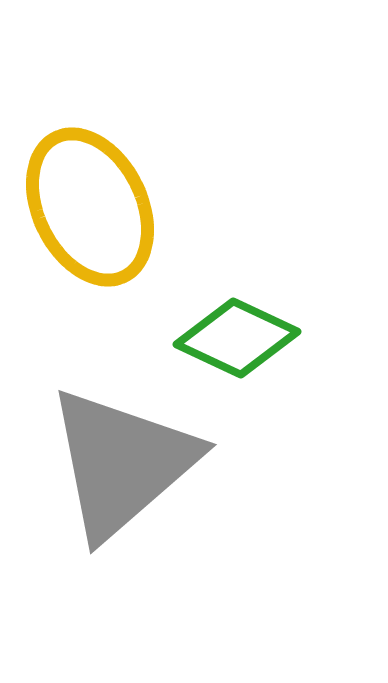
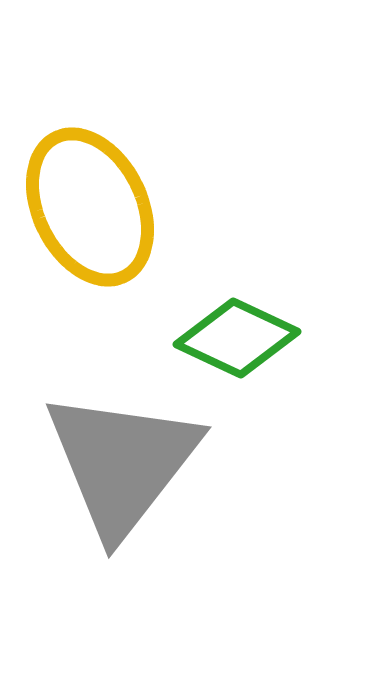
gray triangle: rotated 11 degrees counterclockwise
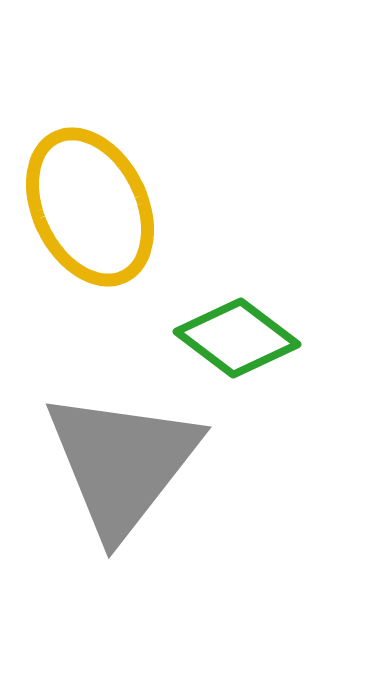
green diamond: rotated 12 degrees clockwise
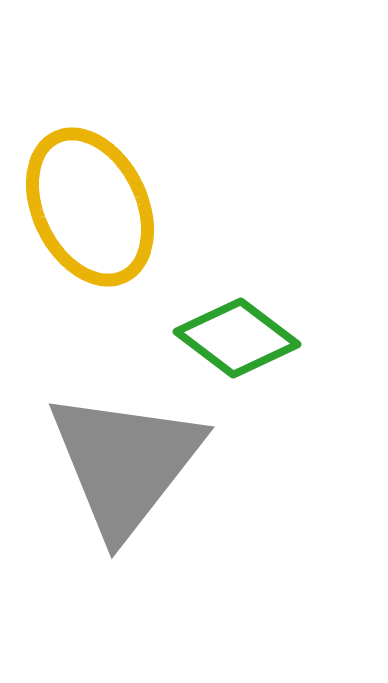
gray triangle: moved 3 px right
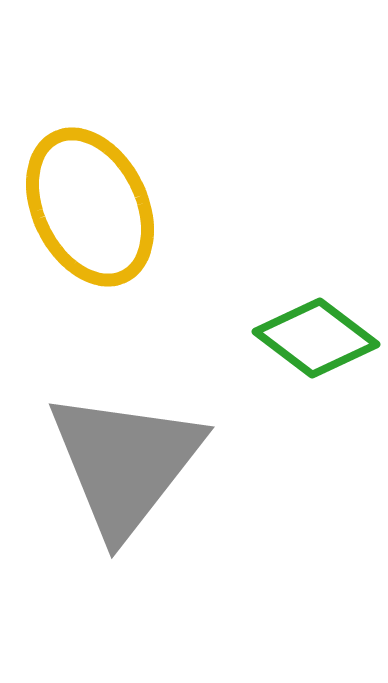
green diamond: moved 79 px right
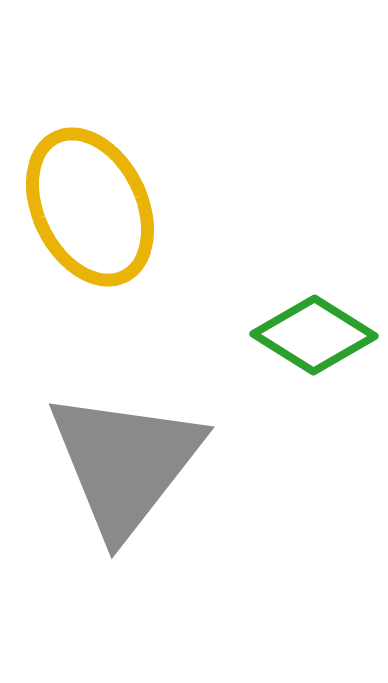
green diamond: moved 2 px left, 3 px up; rotated 5 degrees counterclockwise
